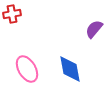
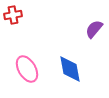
red cross: moved 1 px right, 1 px down
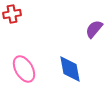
red cross: moved 1 px left, 1 px up
pink ellipse: moved 3 px left
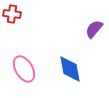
red cross: rotated 18 degrees clockwise
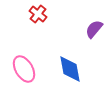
red cross: moved 26 px right; rotated 30 degrees clockwise
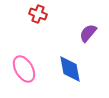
red cross: rotated 18 degrees counterclockwise
purple semicircle: moved 6 px left, 4 px down
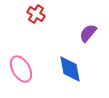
red cross: moved 2 px left; rotated 12 degrees clockwise
pink ellipse: moved 3 px left
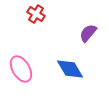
blue diamond: rotated 20 degrees counterclockwise
